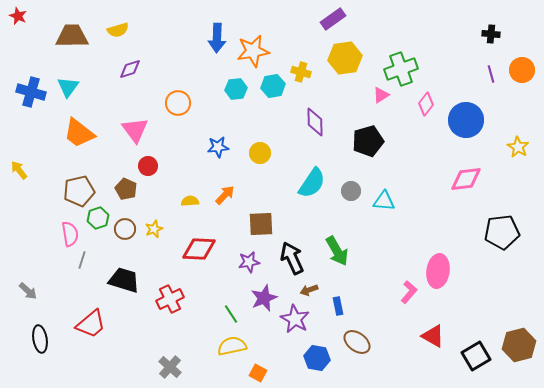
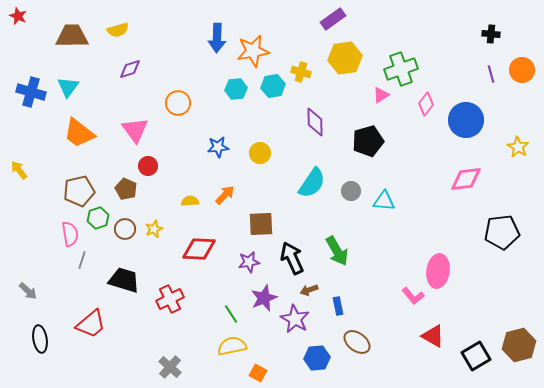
pink L-shape at (409, 292): moved 4 px right, 4 px down; rotated 100 degrees clockwise
blue hexagon at (317, 358): rotated 15 degrees counterclockwise
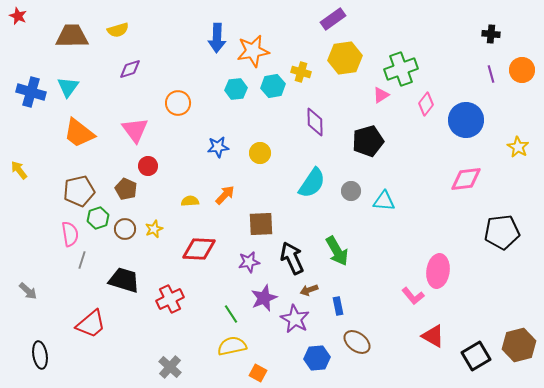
black ellipse at (40, 339): moved 16 px down
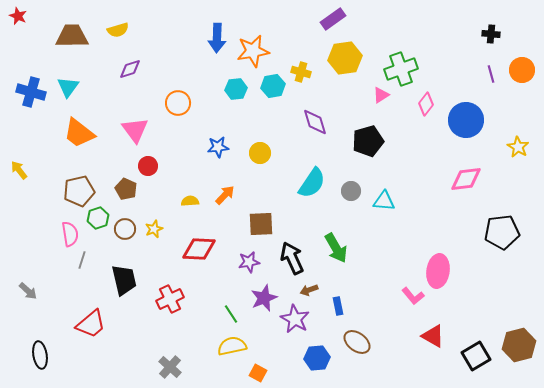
purple diamond at (315, 122): rotated 16 degrees counterclockwise
green arrow at (337, 251): moved 1 px left, 3 px up
black trapezoid at (124, 280): rotated 60 degrees clockwise
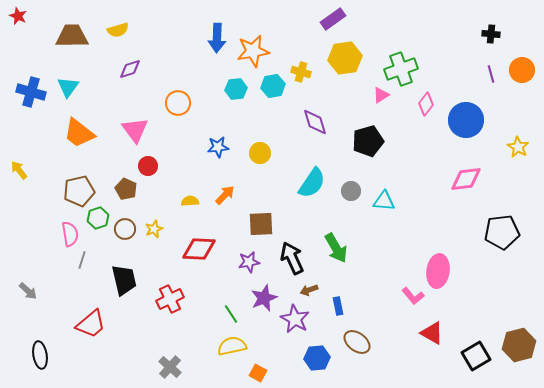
red triangle at (433, 336): moved 1 px left, 3 px up
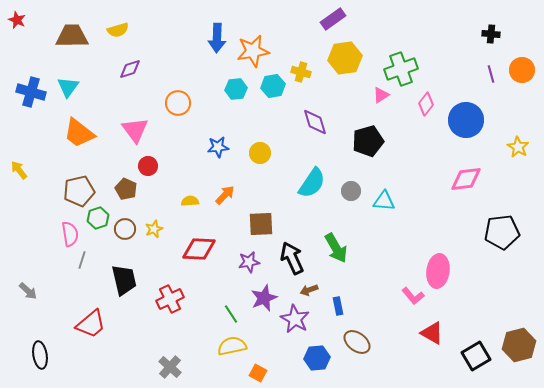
red star at (18, 16): moved 1 px left, 4 px down
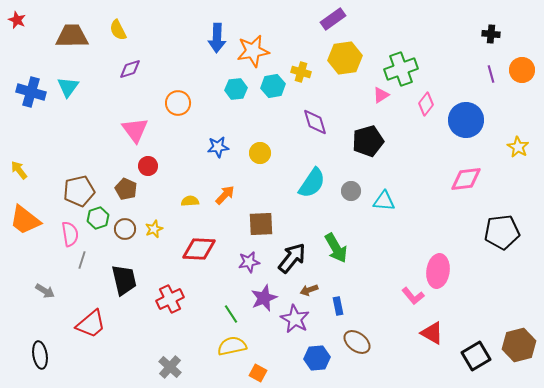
yellow semicircle at (118, 30): rotated 80 degrees clockwise
orange trapezoid at (79, 133): moved 54 px left, 87 px down
black arrow at (292, 258): rotated 64 degrees clockwise
gray arrow at (28, 291): moved 17 px right; rotated 12 degrees counterclockwise
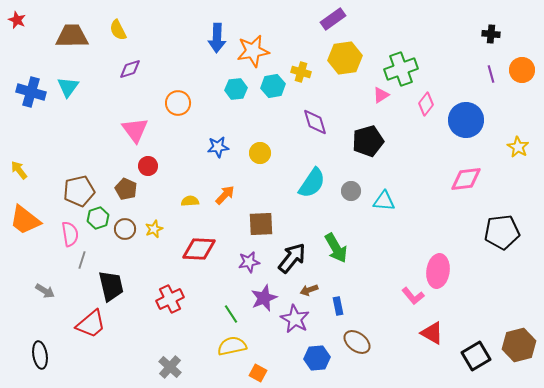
black trapezoid at (124, 280): moved 13 px left, 6 px down
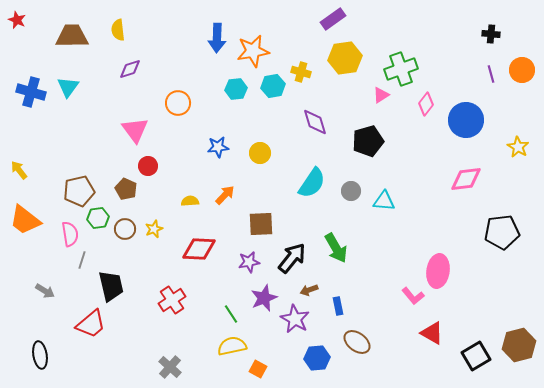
yellow semicircle at (118, 30): rotated 20 degrees clockwise
green hexagon at (98, 218): rotated 10 degrees clockwise
red cross at (170, 299): moved 2 px right, 1 px down; rotated 8 degrees counterclockwise
orange square at (258, 373): moved 4 px up
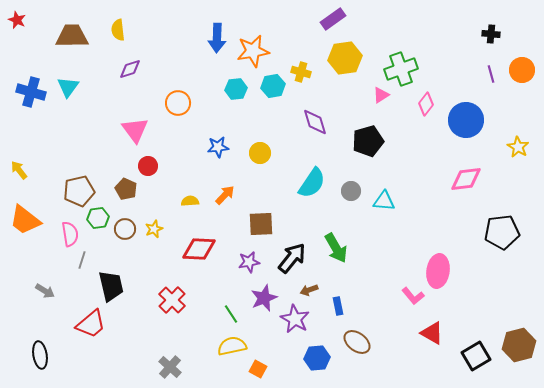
red cross at (172, 300): rotated 12 degrees counterclockwise
